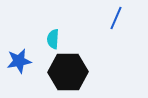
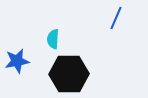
blue star: moved 2 px left
black hexagon: moved 1 px right, 2 px down
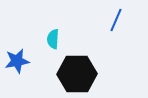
blue line: moved 2 px down
black hexagon: moved 8 px right
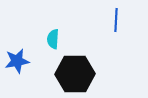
blue line: rotated 20 degrees counterclockwise
black hexagon: moved 2 px left
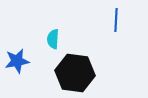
black hexagon: moved 1 px up; rotated 9 degrees clockwise
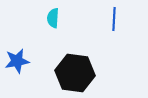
blue line: moved 2 px left, 1 px up
cyan semicircle: moved 21 px up
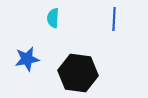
blue star: moved 10 px right, 2 px up
black hexagon: moved 3 px right
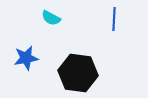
cyan semicircle: moved 2 px left; rotated 66 degrees counterclockwise
blue star: moved 1 px left, 1 px up
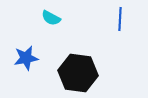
blue line: moved 6 px right
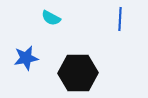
black hexagon: rotated 9 degrees counterclockwise
